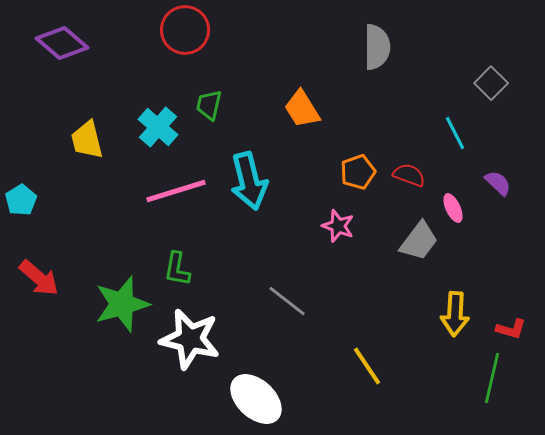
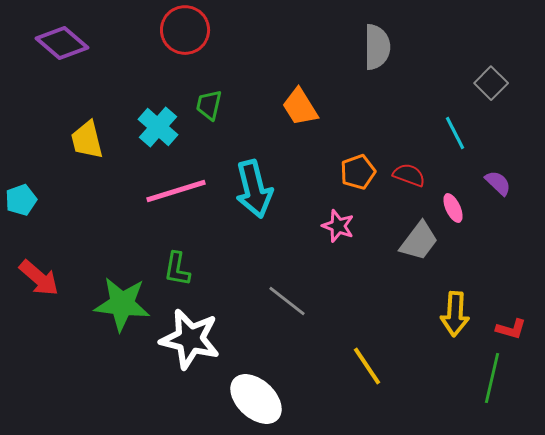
orange trapezoid: moved 2 px left, 2 px up
cyan arrow: moved 5 px right, 8 px down
cyan pentagon: rotated 12 degrees clockwise
green star: rotated 22 degrees clockwise
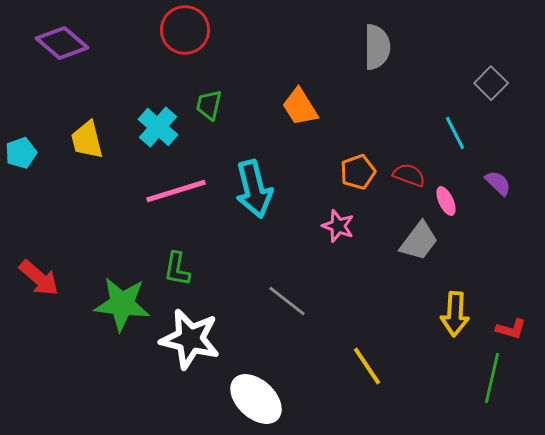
cyan pentagon: moved 47 px up
pink ellipse: moved 7 px left, 7 px up
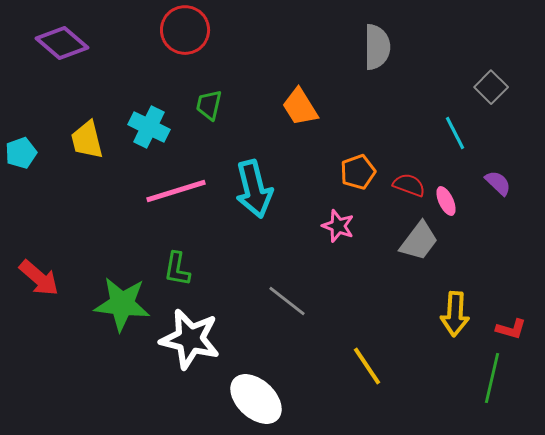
gray square: moved 4 px down
cyan cross: moved 9 px left; rotated 15 degrees counterclockwise
red semicircle: moved 10 px down
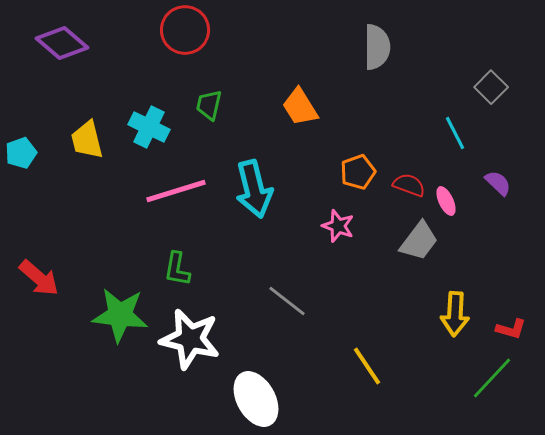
green star: moved 2 px left, 11 px down
green line: rotated 30 degrees clockwise
white ellipse: rotated 18 degrees clockwise
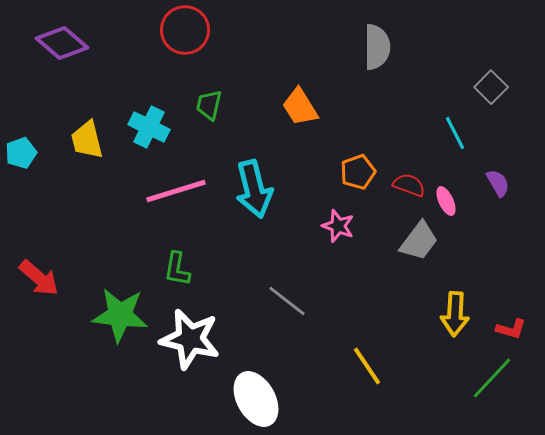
purple semicircle: rotated 16 degrees clockwise
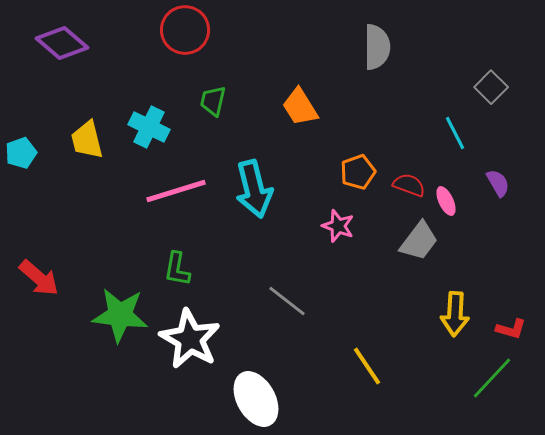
green trapezoid: moved 4 px right, 4 px up
white star: rotated 16 degrees clockwise
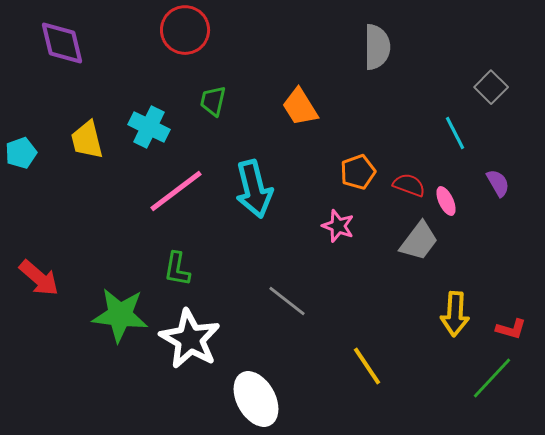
purple diamond: rotated 36 degrees clockwise
pink line: rotated 20 degrees counterclockwise
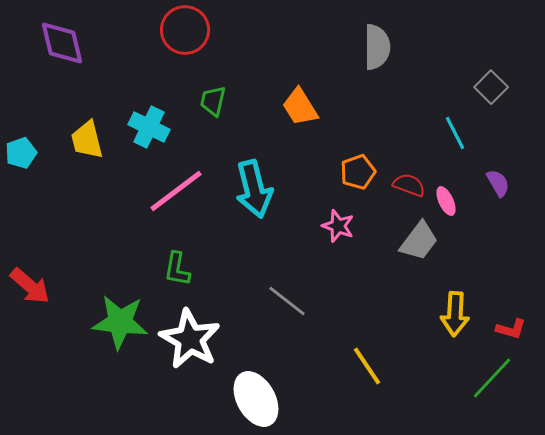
red arrow: moved 9 px left, 8 px down
green star: moved 7 px down
